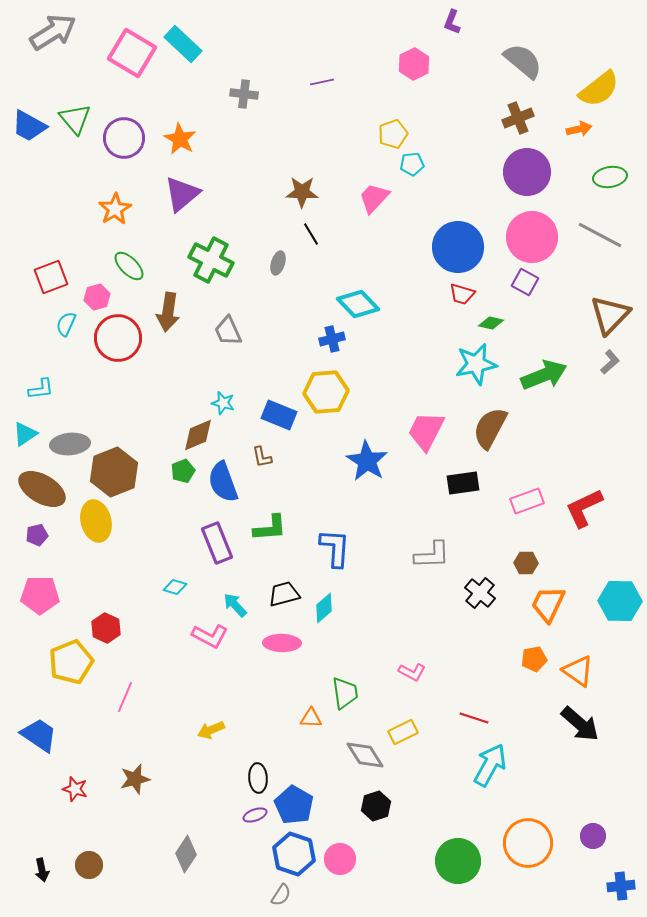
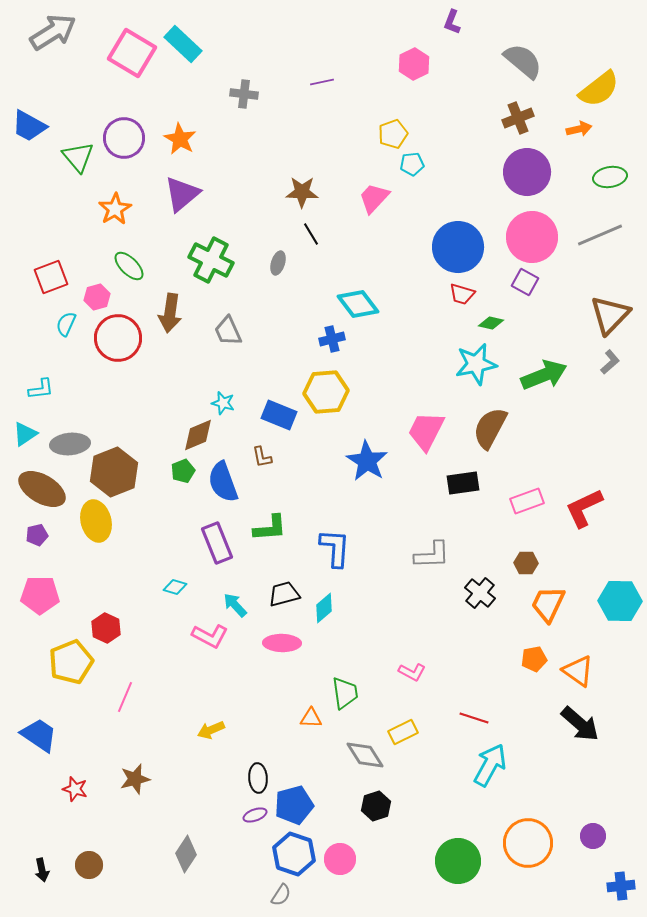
green triangle at (75, 119): moved 3 px right, 38 px down
gray line at (600, 235): rotated 51 degrees counterclockwise
cyan diamond at (358, 304): rotated 6 degrees clockwise
brown arrow at (168, 312): moved 2 px right, 1 px down
blue pentagon at (294, 805): rotated 27 degrees clockwise
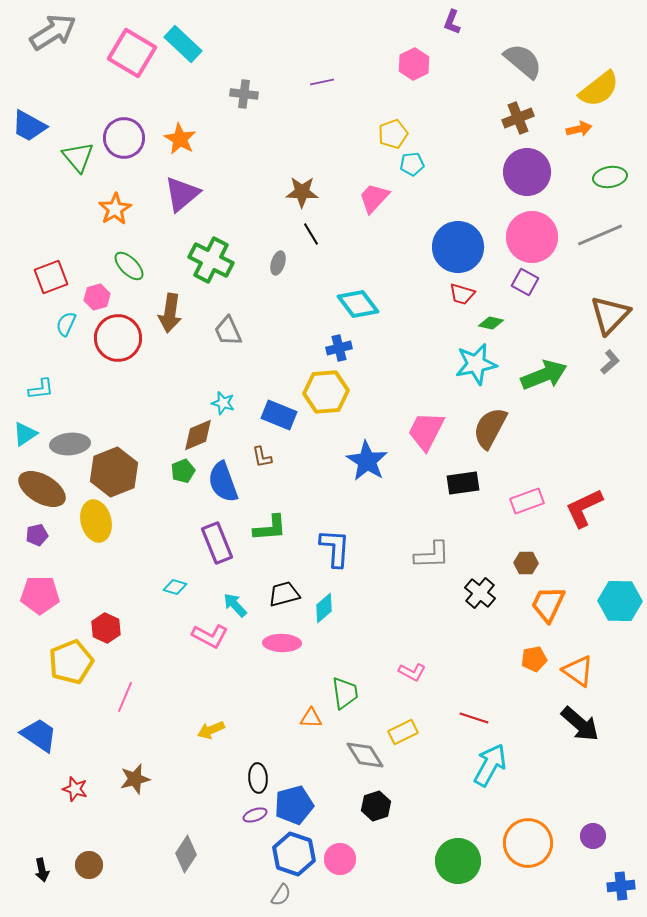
blue cross at (332, 339): moved 7 px right, 9 px down
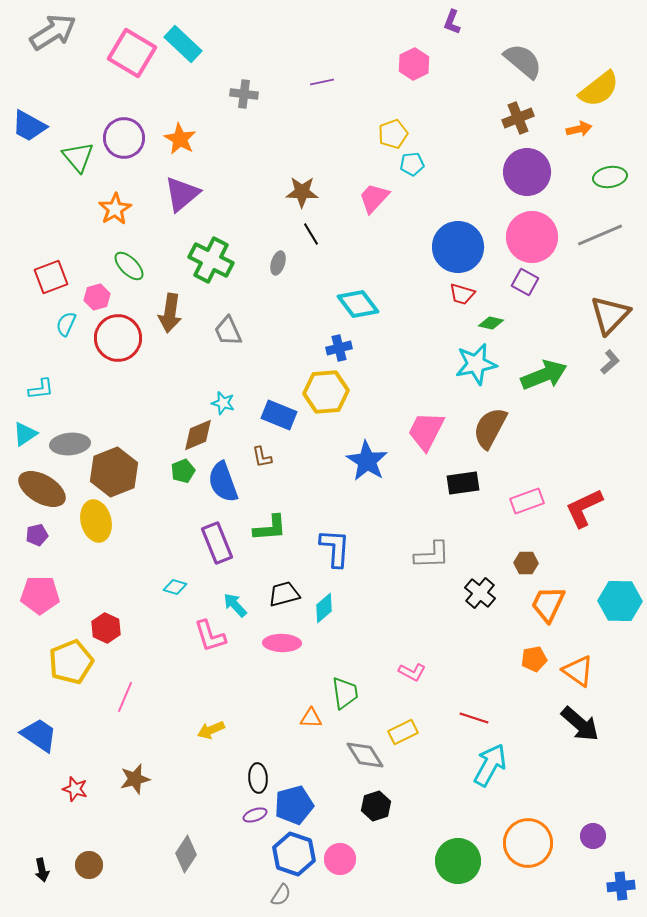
pink L-shape at (210, 636): rotated 45 degrees clockwise
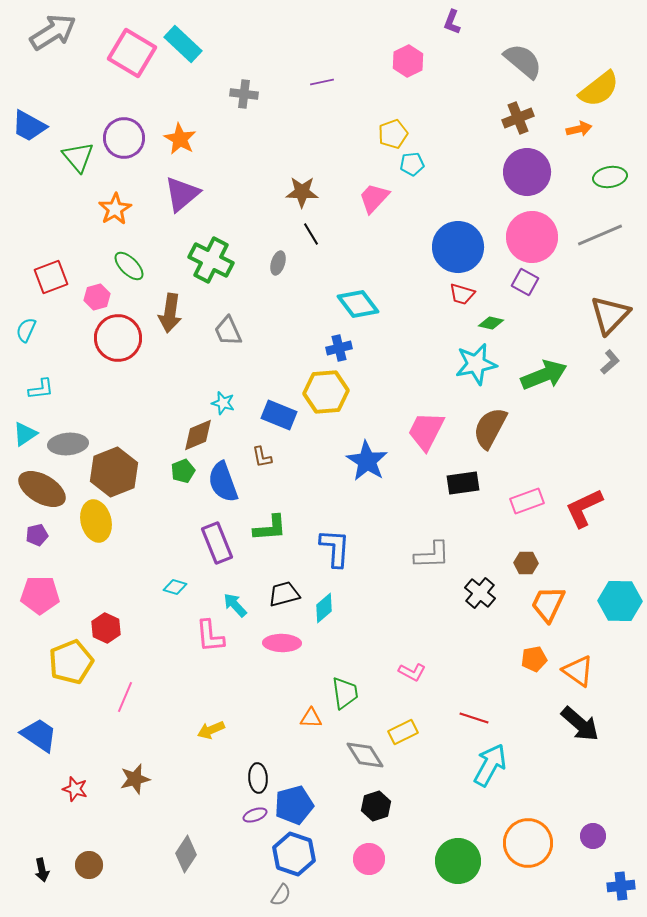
pink hexagon at (414, 64): moved 6 px left, 3 px up
cyan semicircle at (66, 324): moved 40 px left, 6 px down
gray ellipse at (70, 444): moved 2 px left
pink L-shape at (210, 636): rotated 12 degrees clockwise
pink circle at (340, 859): moved 29 px right
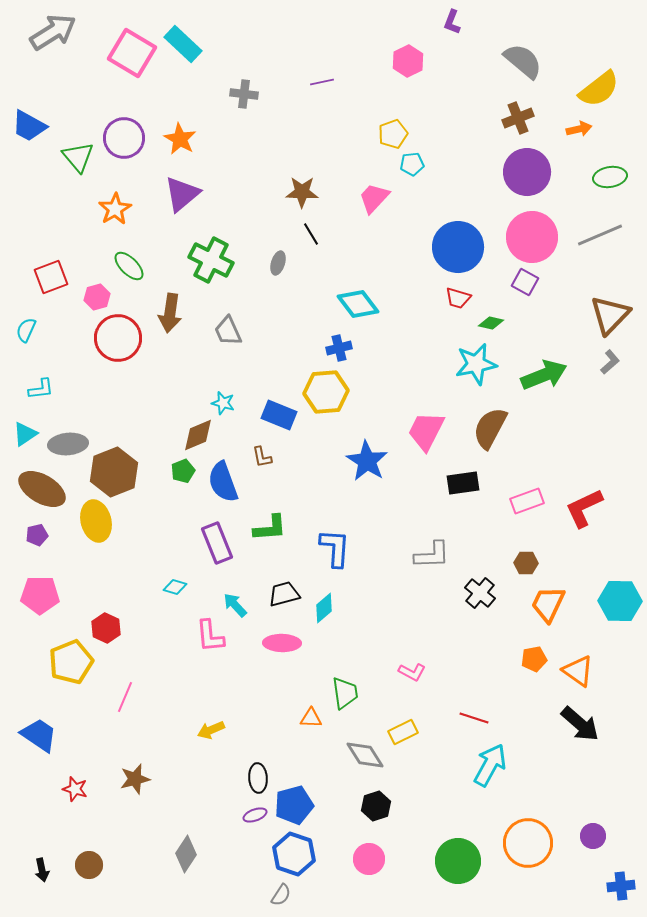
red trapezoid at (462, 294): moved 4 px left, 4 px down
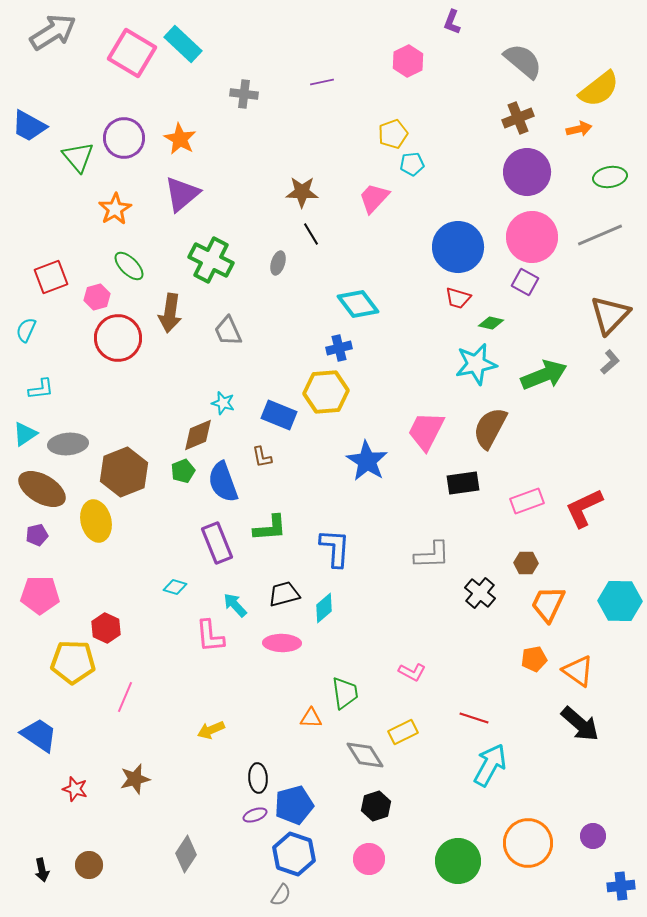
brown hexagon at (114, 472): moved 10 px right
yellow pentagon at (71, 662): moved 2 px right; rotated 24 degrees clockwise
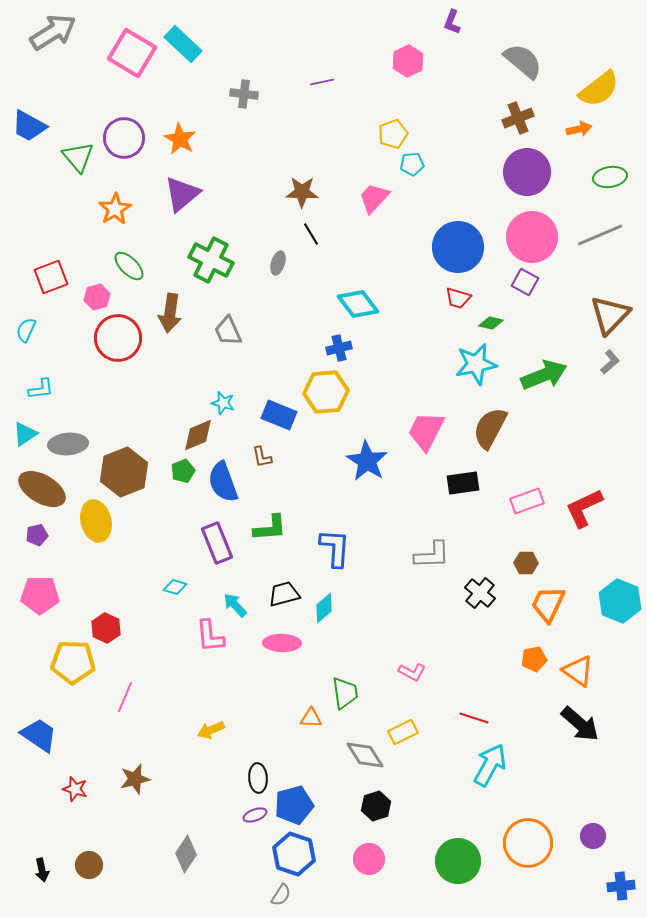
cyan hexagon at (620, 601): rotated 21 degrees clockwise
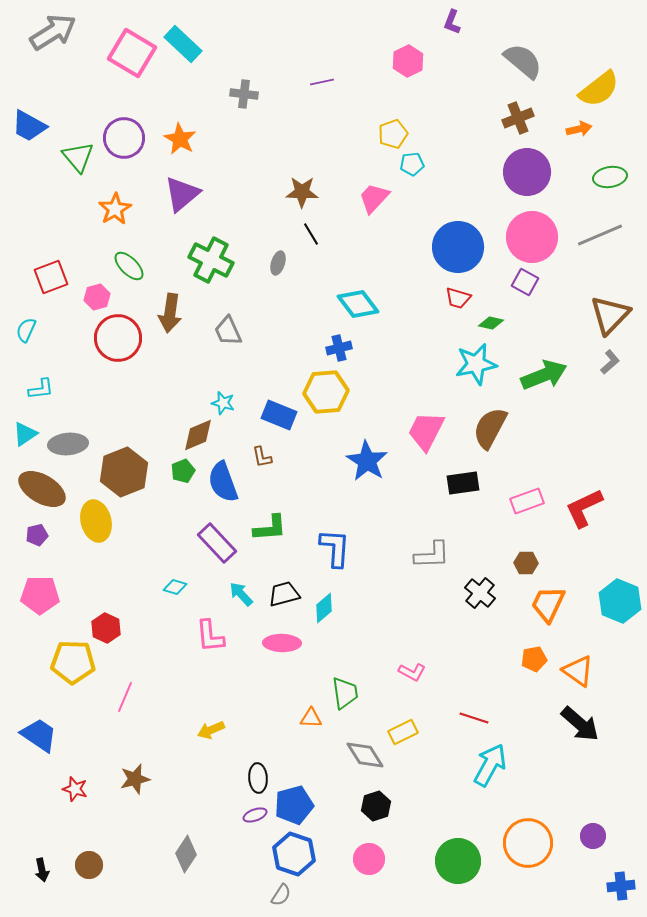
purple rectangle at (217, 543): rotated 21 degrees counterclockwise
cyan arrow at (235, 605): moved 6 px right, 11 px up
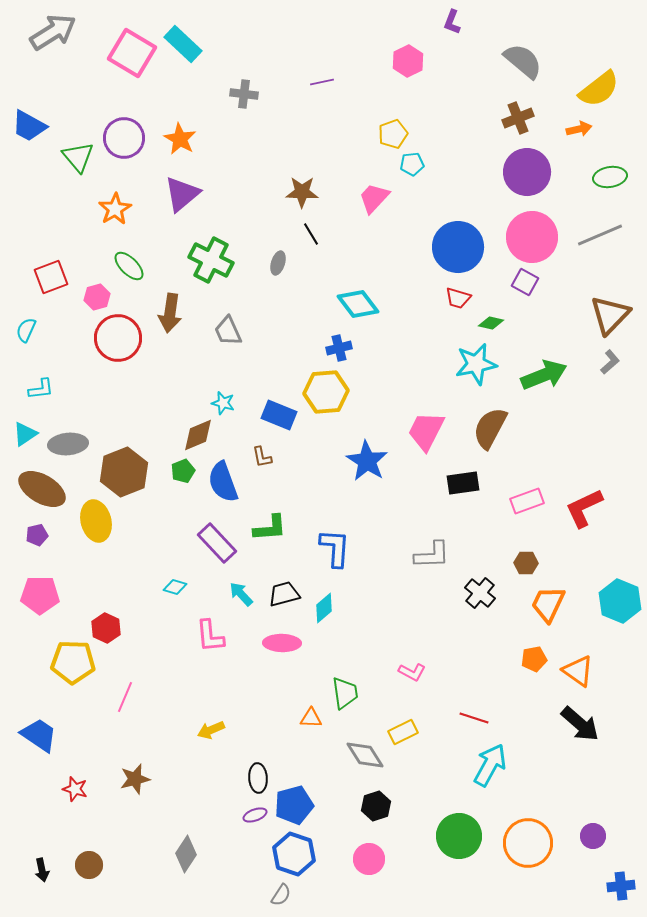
green circle at (458, 861): moved 1 px right, 25 px up
